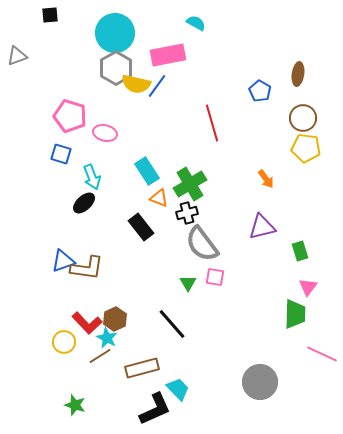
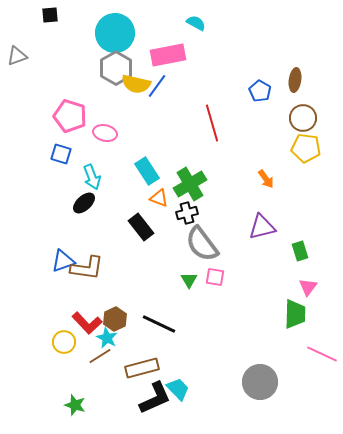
brown ellipse at (298, 74): moved 3 px left, 6 px down
green triangle at (188, 283): moved 1 px right, 3 px up
black line at (172, 324): moved 13 px left; rotated 24 degrees counterclockwise
black L-shape at (155, 409): moved 11 px up
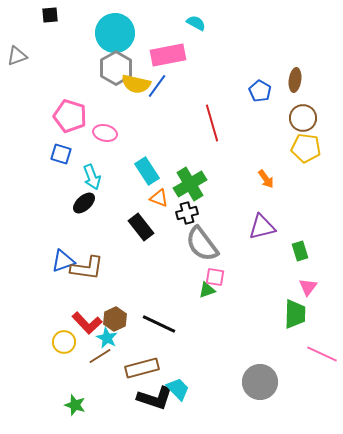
green triangle at (189, 280): moved 18 px right, 10 px down; rotated 42 degrees clockwise
black L-shape at (155, 398): rotated 42 degrees clockwise
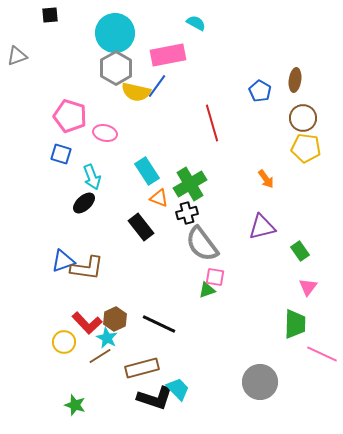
yellow semicircle at (136, 84): moved 8 px down
green rectangle at (300, 251): rotated 18 degrees counterclockwise
green trapezoid at (295, 314): moved 10 px down
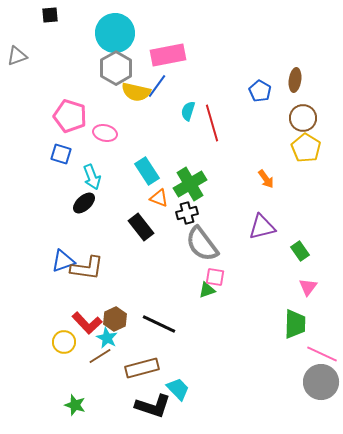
cyan semicircle at (196, 23): moved 8 px left, 88 px down; rotated 102 degrees counterclockwise
yellow pentagon at (306, 148): rotated 24 degrees clockwise
gray circle at (260, 382): moved 61 px right
black L-shape at (155, 398): moved 2 px left, 8 px down
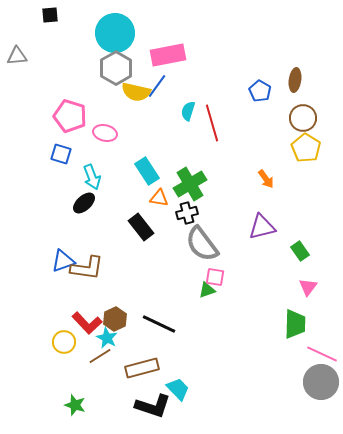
gray triangle at (17, 56): rotated 15 degrees clockwise
orange triangle at (159, 198): rotated 12 degrees counterclockwise
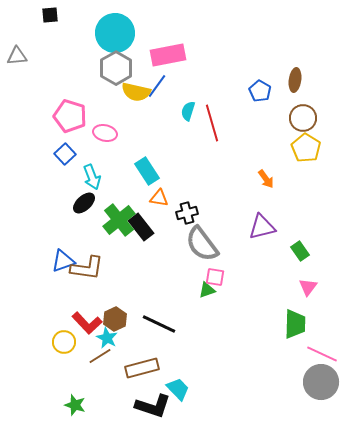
blue square at (61, 154): moved 4 px right; rotated 30 degrees clockwise
green cross at (190, 184): moved 71 px left, 36 px down; rotated 8 degrees counterclockwise
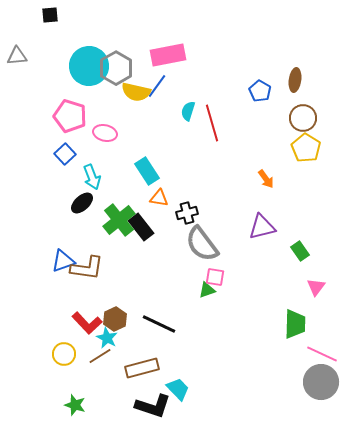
cyan circle at (115, 33): moved 26 px left, 33 px down
black ellipse at (84, 203): moved 2 px left
pink triangle at (308, 287): moved 8 px right
yellow circle at (64, 342): moved 12 px down
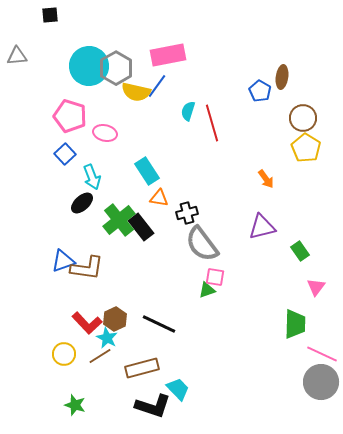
brown ellipse at (295, 80): moved 13 px left, 3 px up
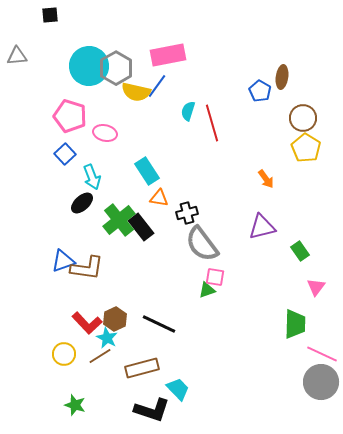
black L-shape at (153, 406): moved 1 px left, 4 px down
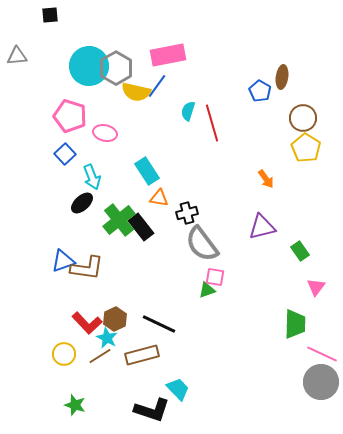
brown rectangle at (142, 368): moved 13 px up
